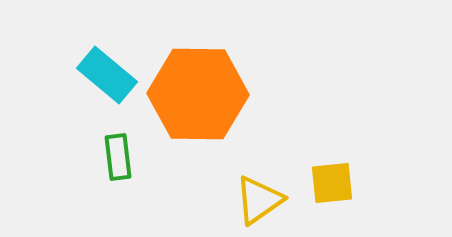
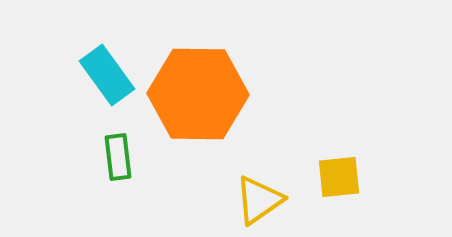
cyan rectangle: rotated 14 degrees clockwise
yellow square: moved 7 px right, 6 px up
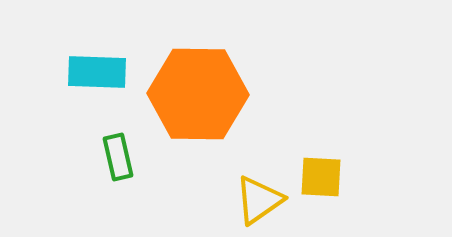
cyan rectangle: moved 10 px left, 3 px up; rotated 52 degrees counterclockwise
green rectangle: rotated 6 degrees counterclockwise
yellow square: moved 18 px left; rotated 9 degrees clockwise
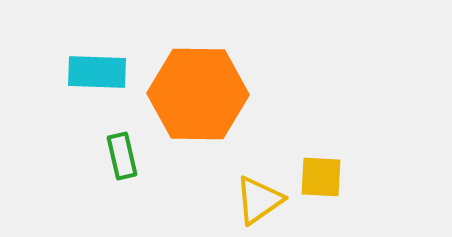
green rectangle: moved 4 px right, 1 px up
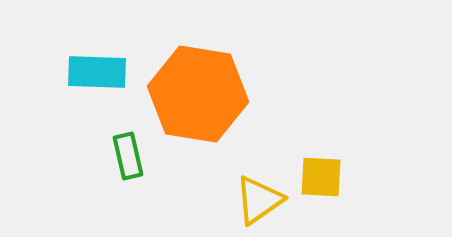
orange hexagon: rotated 8 degrees clockwise
green rectangle: moved 6 px right
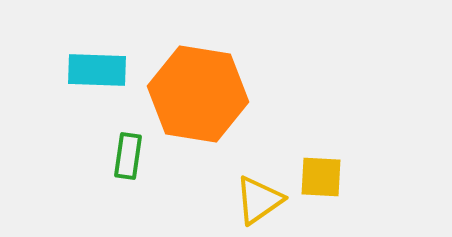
cyan rectangle: moved 2 px up
green rectangle: rotated 21 degrees clockwise
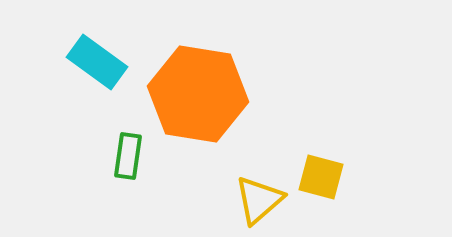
cyan rectangle: moved 8 px up; rotated 34 degrees clockwise
yellow square: rotated 12 degrees clockwise
yellow triangle: rotated 6 degrees counterclockwise
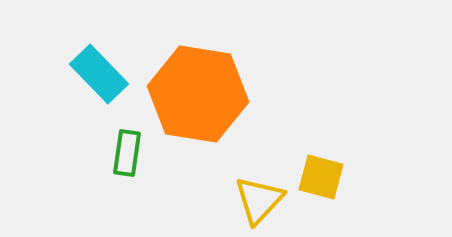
cyan rectangle: moved 2 px right, 12 px down; rotated 10 degrees clockwise
green rectangle: moved 1 px left, 3 px up
yellow triangle: rotated 6 degrees counterclockwise
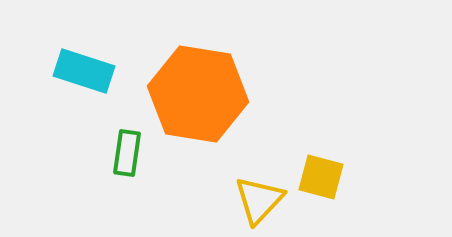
cyan rectangle: moved 15 px left, 3 px up; rotated 28 degrees counterclockwise
